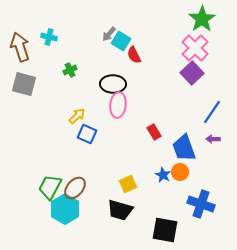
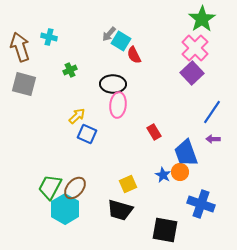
blue trapezoid: moved 2 px right, 5 px down
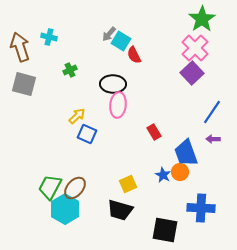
blue cross: moved 4 px down; rotated 16 degrees counterclockwise
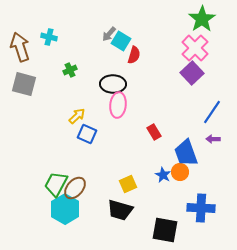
red semicircle: rotated 138 degrees counterclockwise
green trapezoid: moved 6 px right, 3 px up
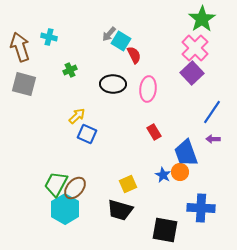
red semicircle: rotated 42 degrees counterclockwise
pink ellipse: moved 30 px right, 16 px up
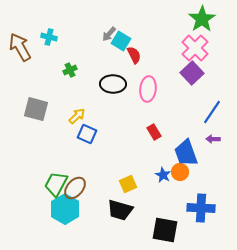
brown arrow: rotated 12 degrees counterclockwise
gray square: moved 12 px right, 25 px down
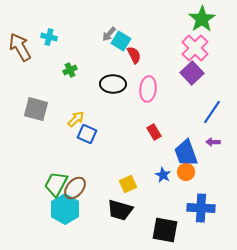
yellow arrow: moved 1 px left, 3 px down
purple arrow: moved 3 px down
orange circle: moved 6 px right
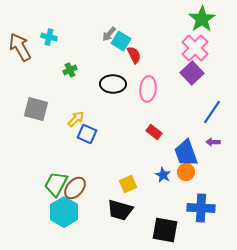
red rectangle: rotated 21 degrees counterclockwise
cyan hexagon: moved 1 px left, 3 px down
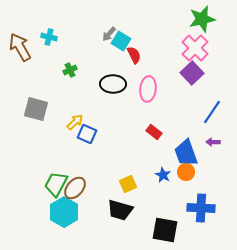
green star: rotated 20 degrees clockwise
yellow arrow: moved 1 px left, 3 px down
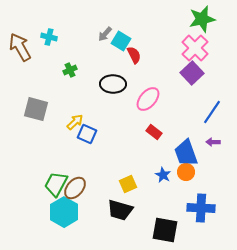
gray arrow: moved 4 px left
pink ellipse: moved 10 px down; rotated 35 degrees clockwise
